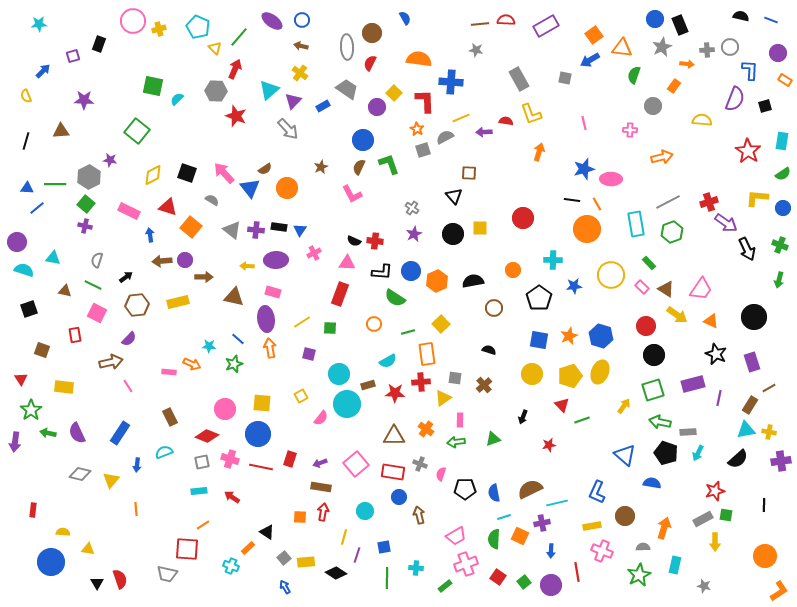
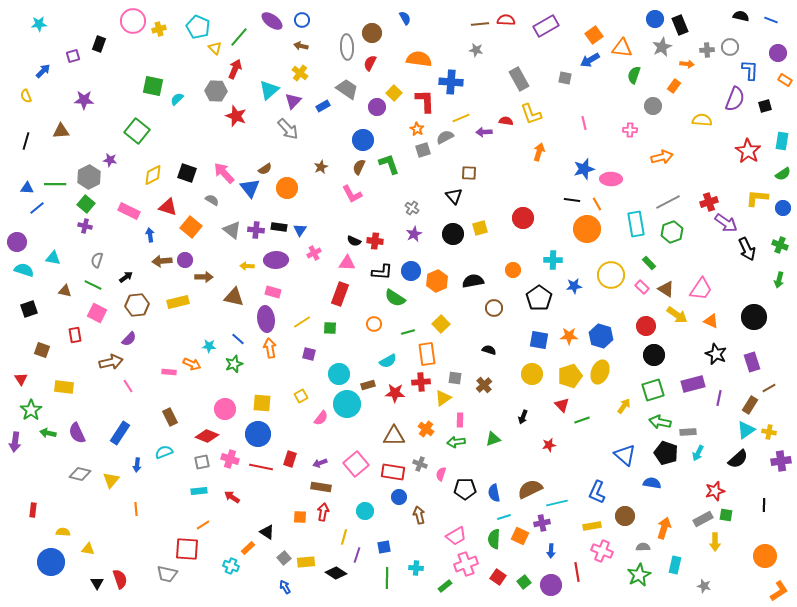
yellow square at (480, 228): rotated 14 degrees counterclockwise
orange star at (569, 336): rotated 24 degrees clockwise
cyan triangle at (746, 430): rotated 24 degrees counterclockwise
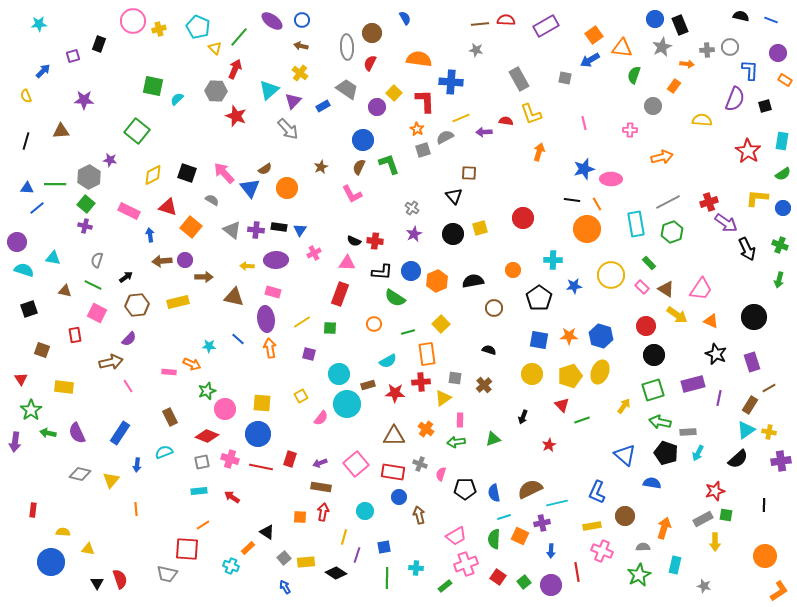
green star at (234, 364): moved 27 px left, 27 px down
red star at (549, 445): rotated 16 degrees counterclockwise
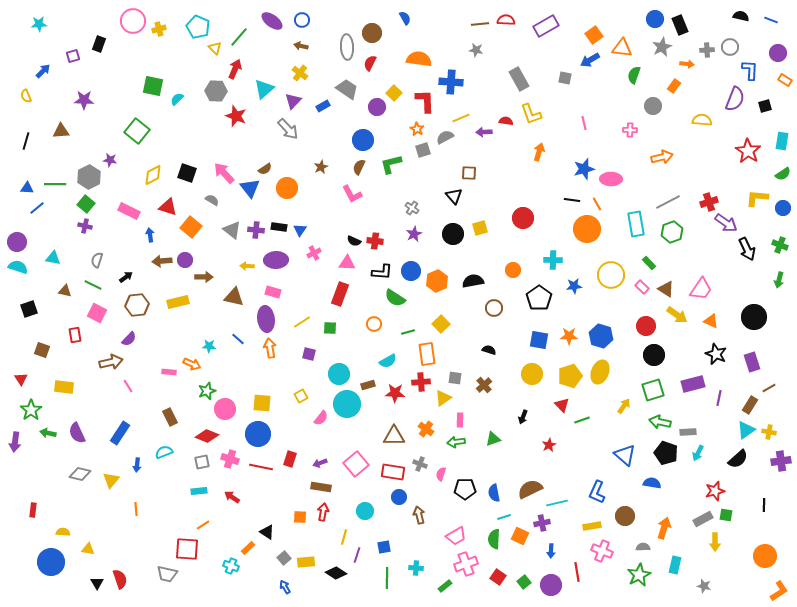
cyan triangle at (269, 90): moved 5 px left, 1 px up
green L-shape at (389, 164): moved 2 px right; rotated 85 degrees counterclockwise
cyan semicircle at (24, 270): moved 6 px left, 3 px up
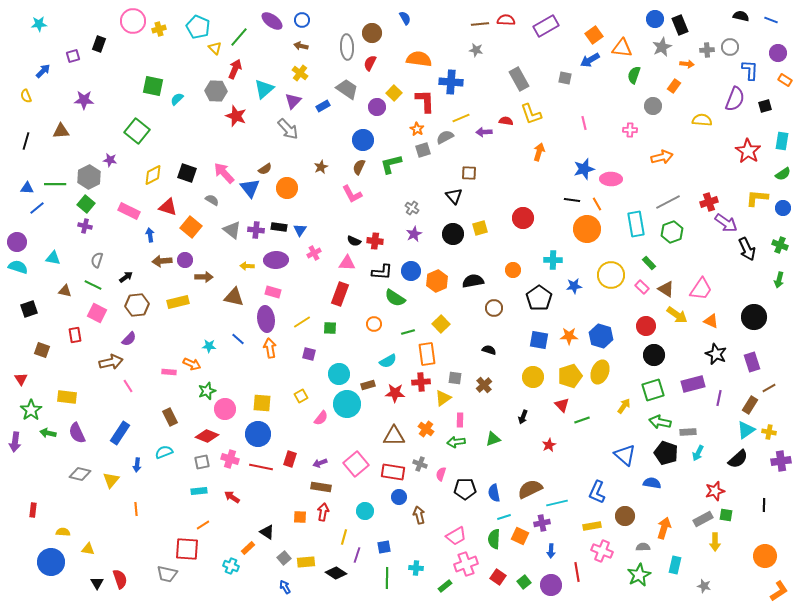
yellow circle at (532, 374): moved 1 px right, 3 px down
yellow rectangle at (64, 387): moved 3 px right, 10 px down
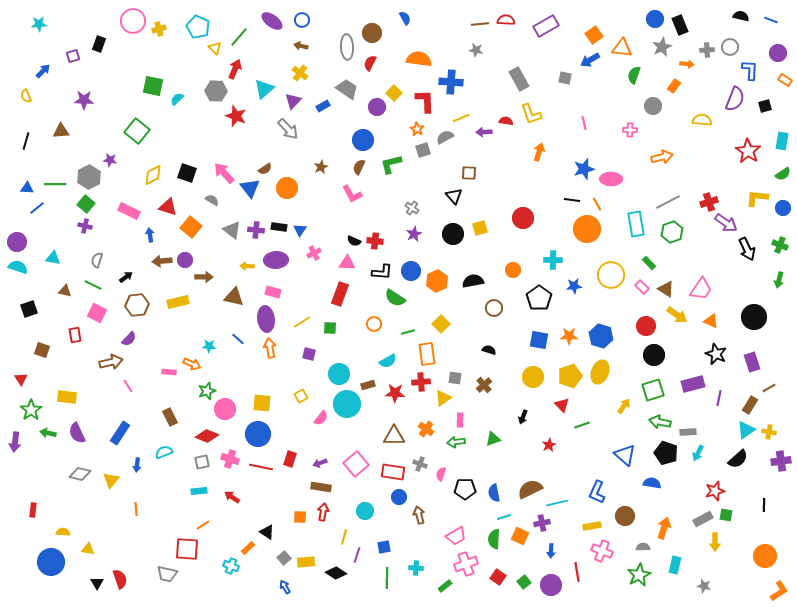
green line at (582, 420): moved 5 px down
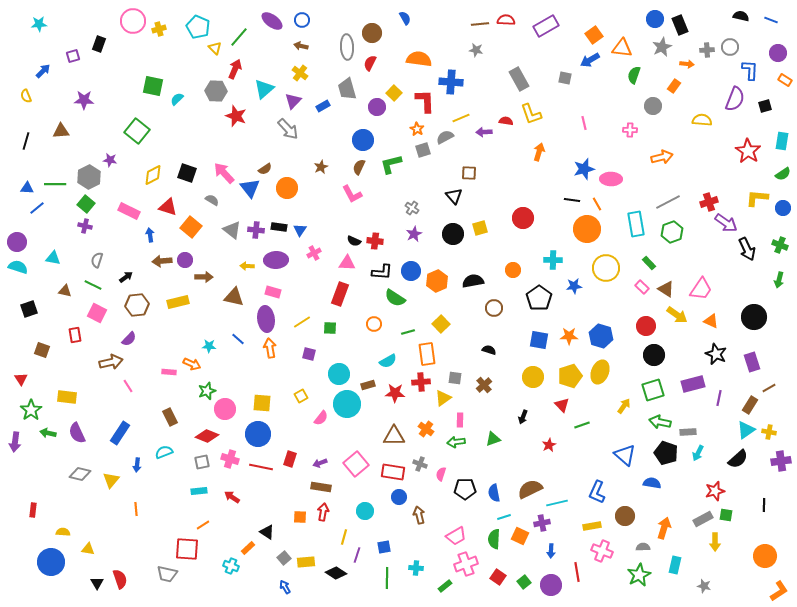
gray trapezoid at (347, 89): rotated 140 degrees counterclockwise
yellow circle at (611, 275): moved 5 px left, 7 px up
